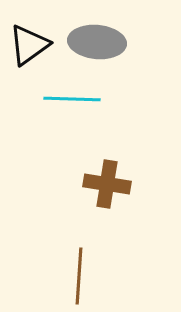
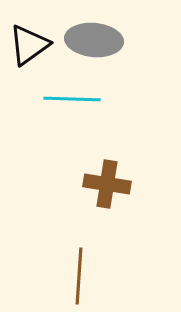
gray ellipse: moved 3 px left, 2 px up
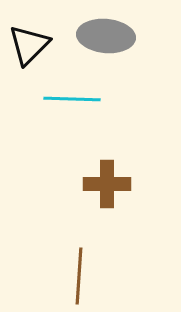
gray ellipse: moved 12 px right, 4 px up
black triangle: rotated 9 degrees counterclockwise
brown cross: rotated 9 degrees counterclockwise
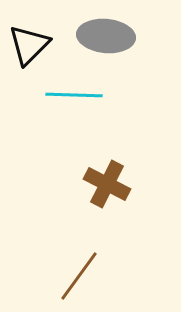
cyan line: moved 2 px right, 4 px up
brown cross: rotated 27 degrees clockwise
brown line: rotated 32 degrees clockwise
